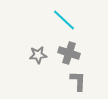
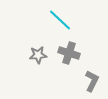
cyan line: moved 4 px left
gray L-shape: moved 14 px right; rotated 25 degrees clockwise
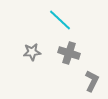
gray star: moved 6 px left, 3 px up
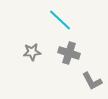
gray L-shape: rotated 125 degrees clockwise
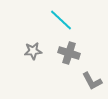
cyan line: moved 1 px right
gray star: moved 1 px right, 1 px up
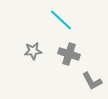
gray cross: moved 1 px down
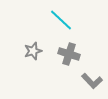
gray star: rotated 12 degrees counterclockwise
gray L-shape: rotated 15 degrees counterclockwise
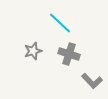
cyan line: moved 1 px left, 3 px down
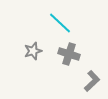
gray L-shape: rotated 90 degrees counterclockwise
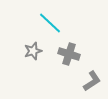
cyan line: moved 10 px left
gray L-shape: rotated 10 degrees clockwise
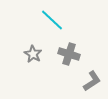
cyan line: moved 2 px right, 3 px up
gray star: moved 3 px down; rotated 24 degrees counterclockwise
